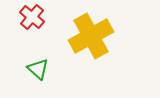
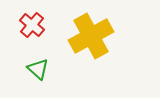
red cross: moved 8 px down
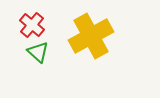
green triangle: moved 17 px up
